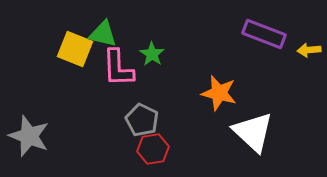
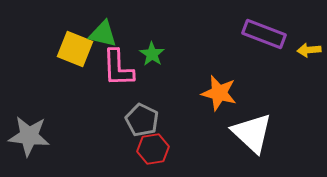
white triangle: moved 1 px left, 1 px down
gray star: rotated 15 degrees counterclockwise
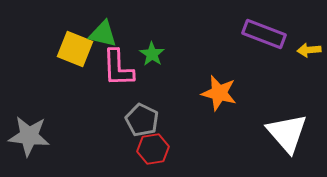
white triangle: moved 35 px right; rotated 6 degrees clockwise
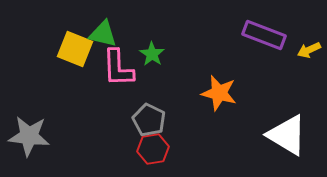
purple rectangle: moved 1 px down
yellow arrow: rotated 20 degrees counterclockwise
gray pentagon: moved 7 px right
white triangle: moved 2 px down; rotated 18 degrees counterclockwise
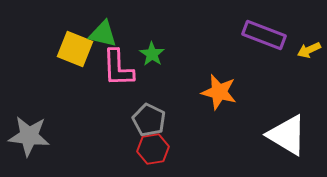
orange star: moved 1 px up
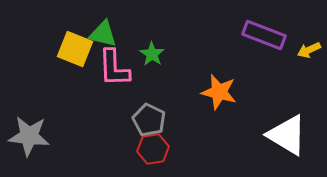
pink L-shape: moved 4 px left
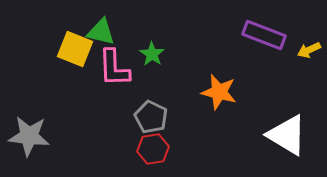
green triangle: moved 2 px left, 2 px up
gray pentagon: moved 2 px right, 3 px up
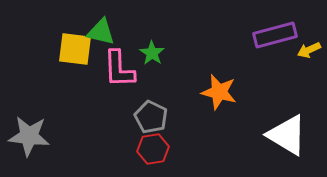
purple rectangle: moved 11 px right; rotated 36 degrees counterclockwise
yellow square: rotated 15 degrees counterclockwise
green star: moved 1 px up
pink L-shape: moved 5 px right, 1 px down
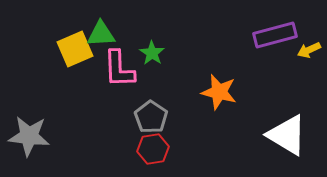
green triangle: moved 2 px down; rotated 16 degrees counterclockwise
yellow square: rotated 30 degrees counterclockwise
gray pentagon: rotated 8 degrees clockwise
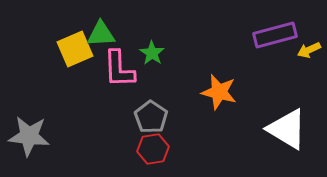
white triangle: moved 6 px up
